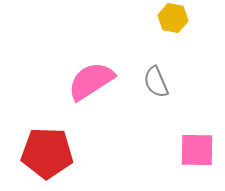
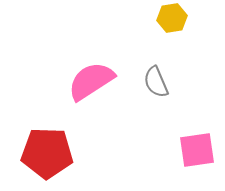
yellow hexagon: moved 1 px left; rotated 20 degrees counterclockwise
pink square: rotated 9 degrees counterclockwise
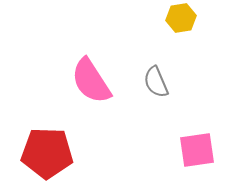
yellow hexagon: moved 9 px right
pink semicircle: rotated 90 degrees counterclockwise
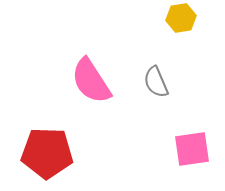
pink square: moved 5 px left, 1 px up
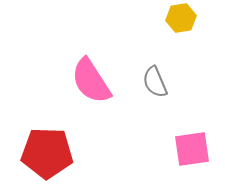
gray semicircle: moved 1 px left
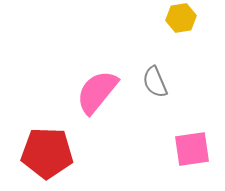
pink semicircle: moved 6 px right, 11 px down; rotated 72 degrees clockwise
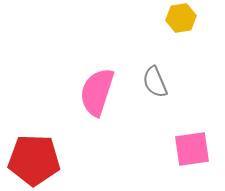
pink semicircle: rotated 21 degrees counterclockwise
red pentagon: moved 13 px left, 7 px down
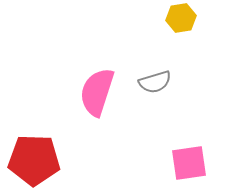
gray semicircle: rotated 84 degrees counterclockwise
pink square: moved 3 px left, 14 px down
